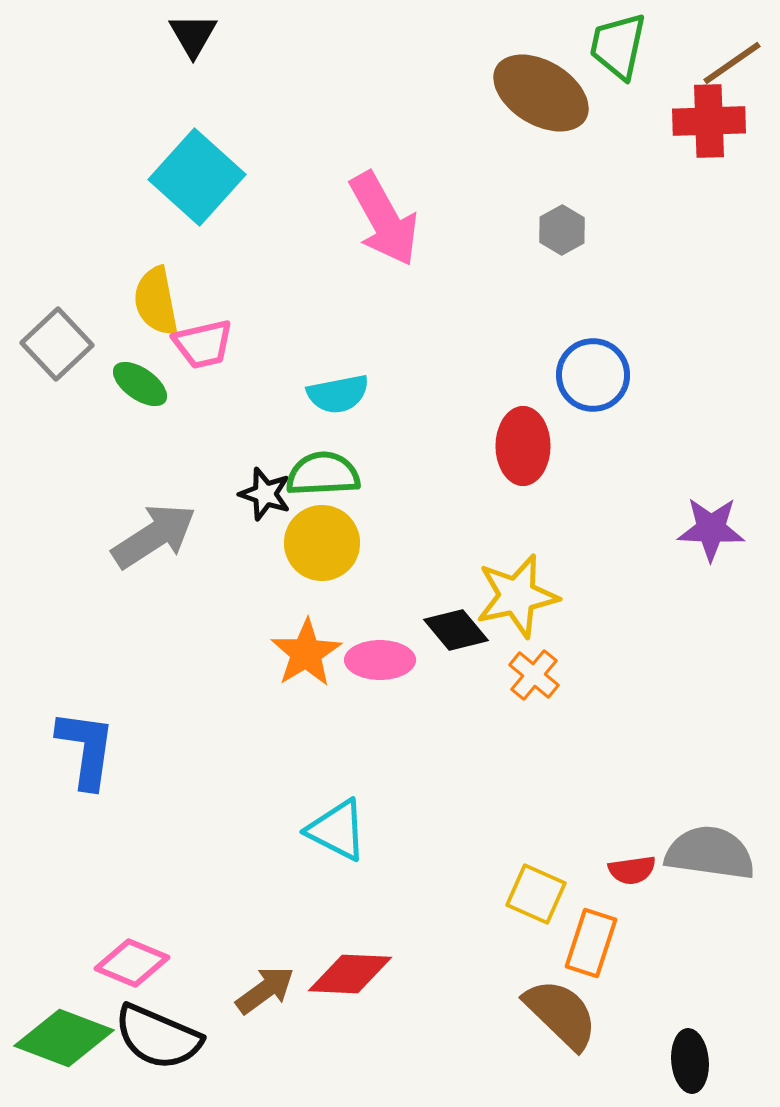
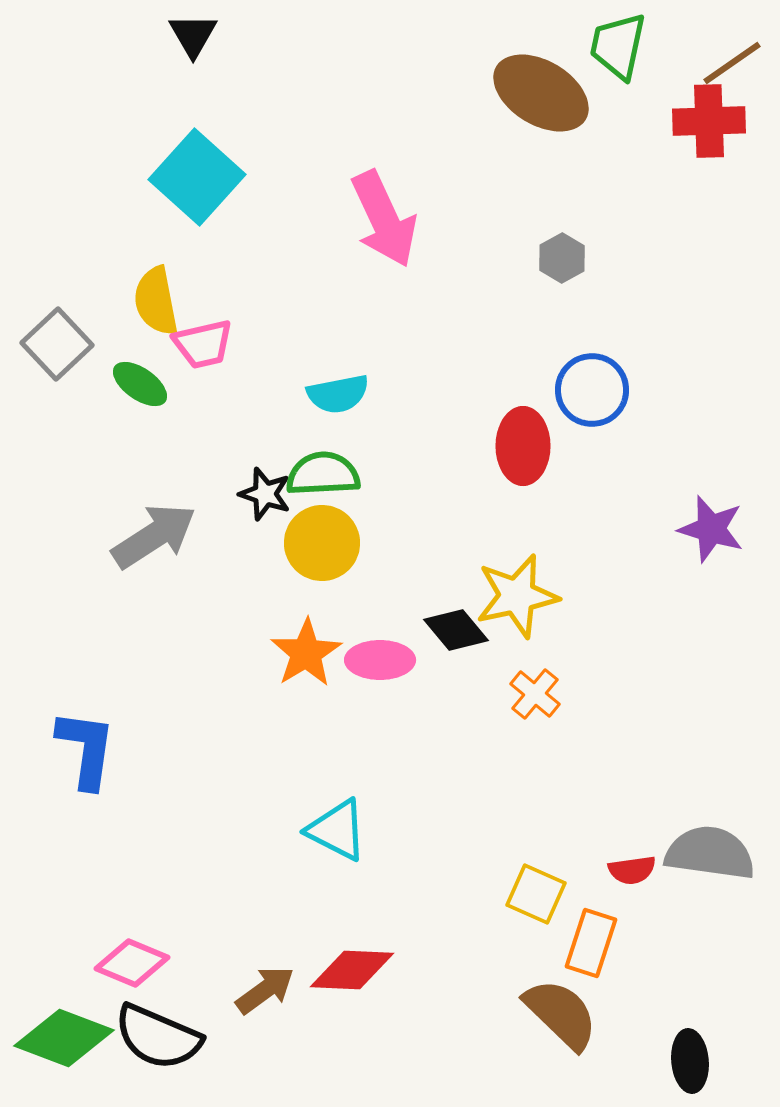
pink arrow: rotated 4 degrees clockwise
gray hexagon: moved 28 px down
blue circle: moved 1 px left, 15 px down
purple star: rotated 14 degrees clockwise
orange cross: moved 1 px right, 19 px down
red diamond: moved 2 px right, 4 px up
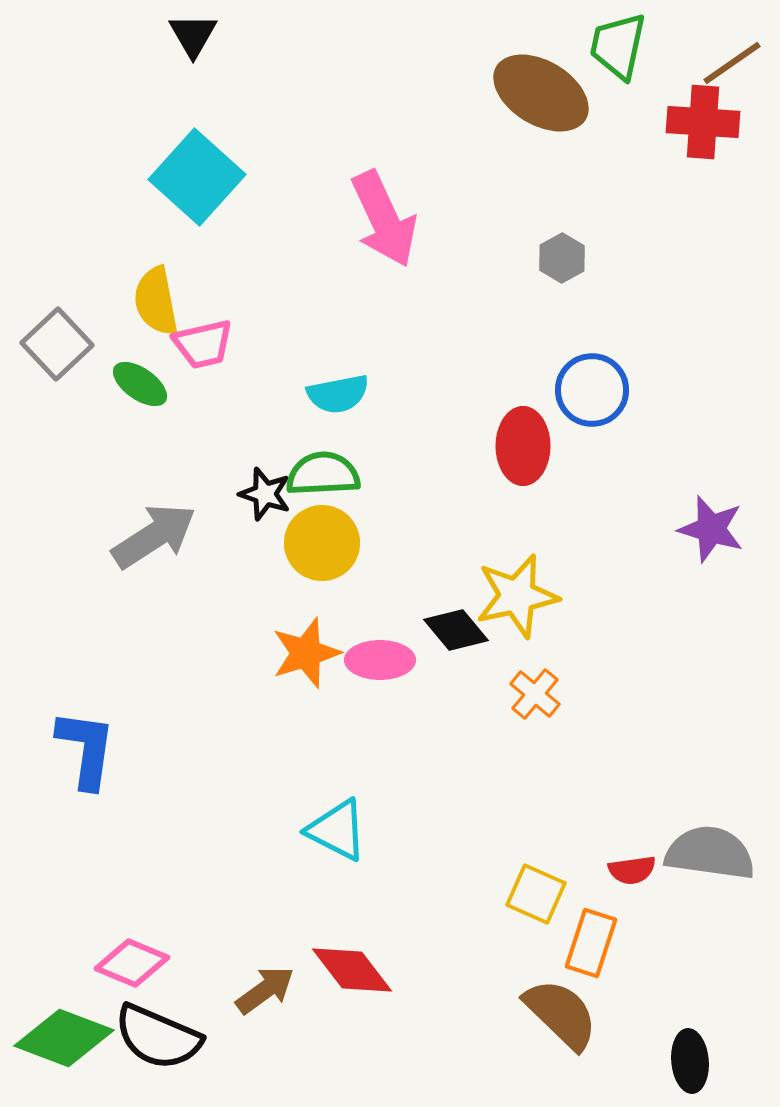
red cross: moved 6 px left, 1 px down; rotated 6 degrees clockwise
orange star: rotated 14 degrees clockwise
red diamond: rotated 50 degrees clockwise
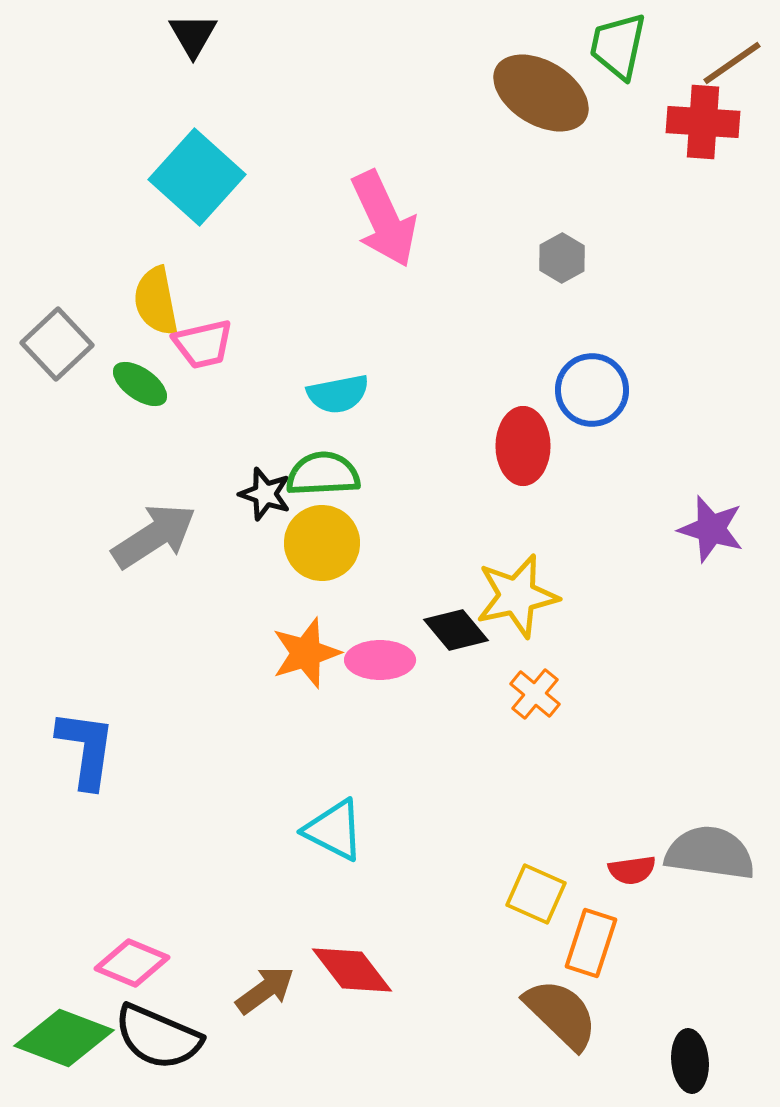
cyan triangle: moved 3 px left
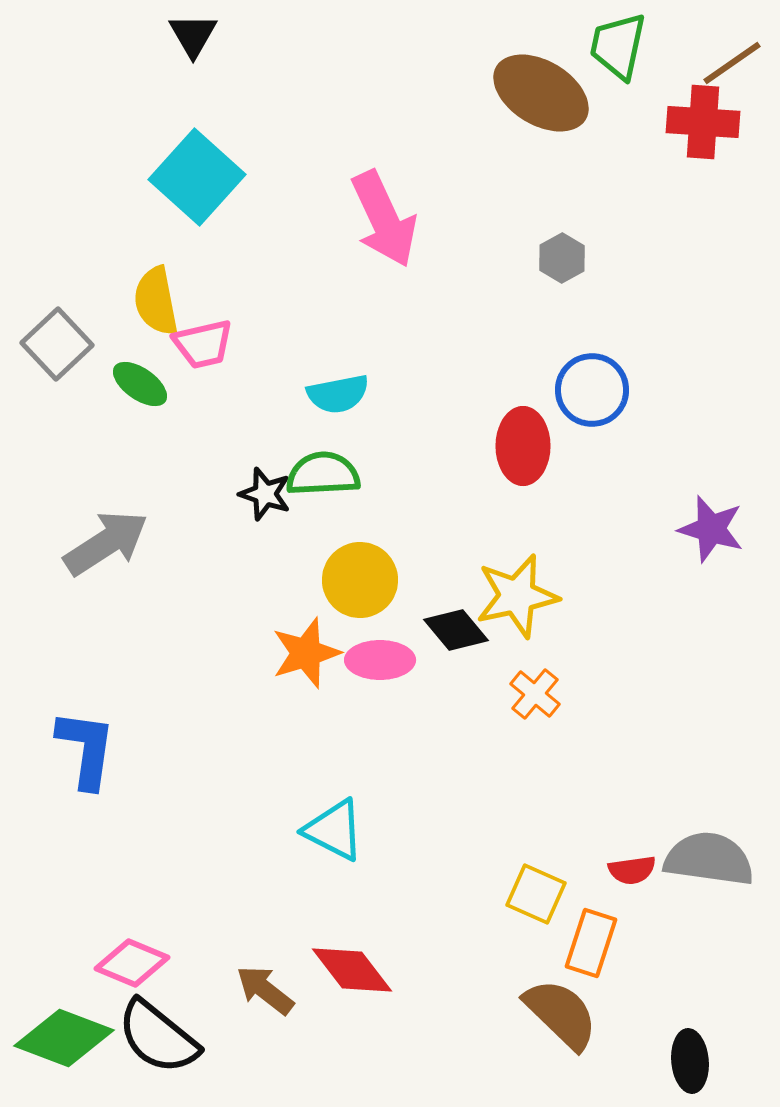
gray arrow: moved 48 px left, 7 px down
yellow circle: moved 38 px right, 37 px down
gray semicircle: moved 1 px left, 6 px down
brown arrow: rotated 106 degrees counterclockwise
black semicircle: rotated 16 degrees clockwise
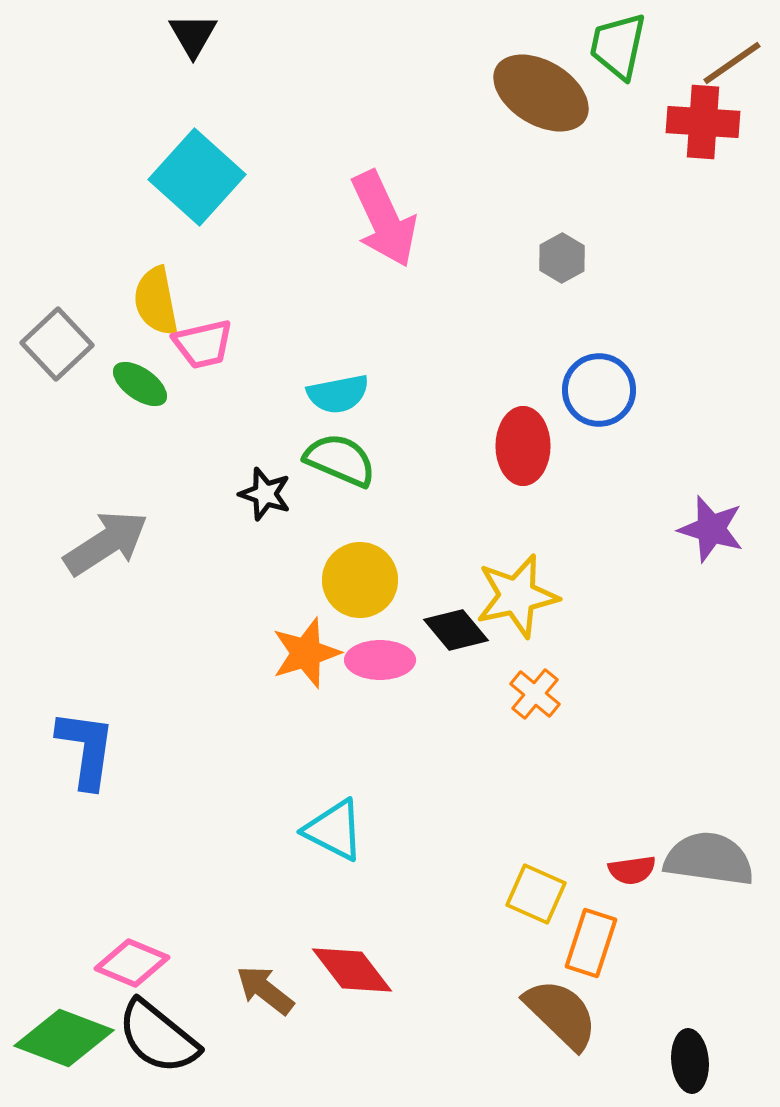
blue circle: moved 7 px right
green semicircle: moved 17 px right, 14 px up; rotated 26 degrees clockwise
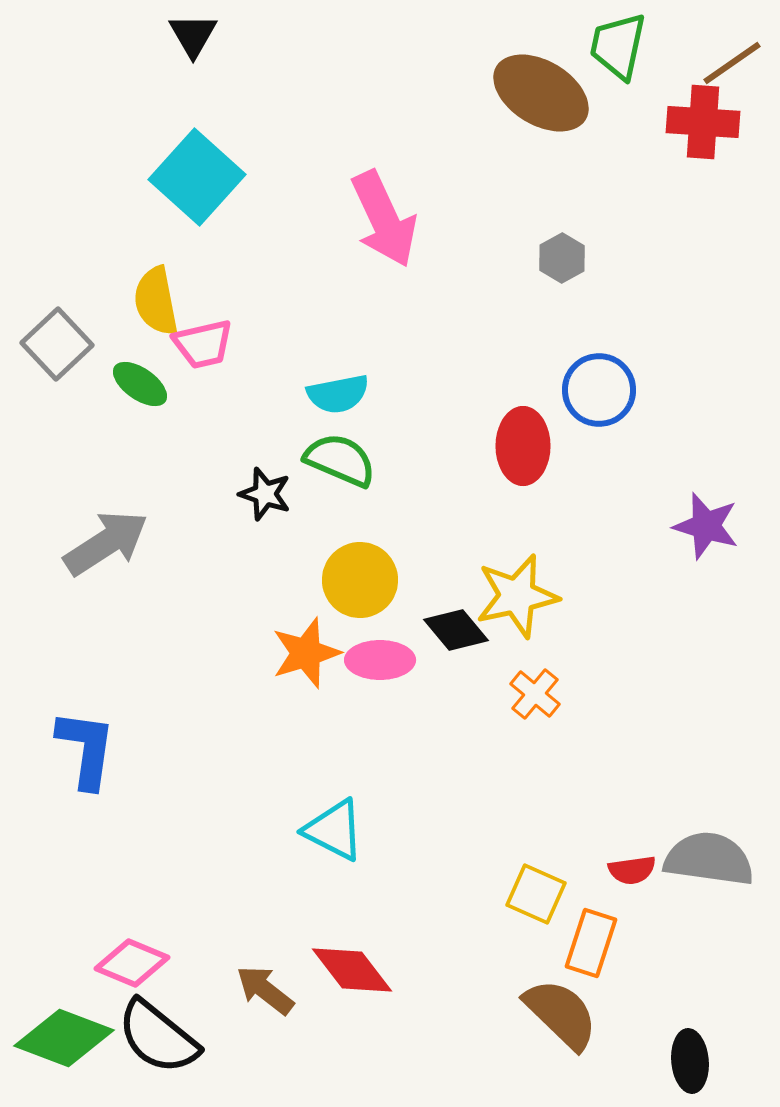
purple star: moved 5 px left, 3 px up
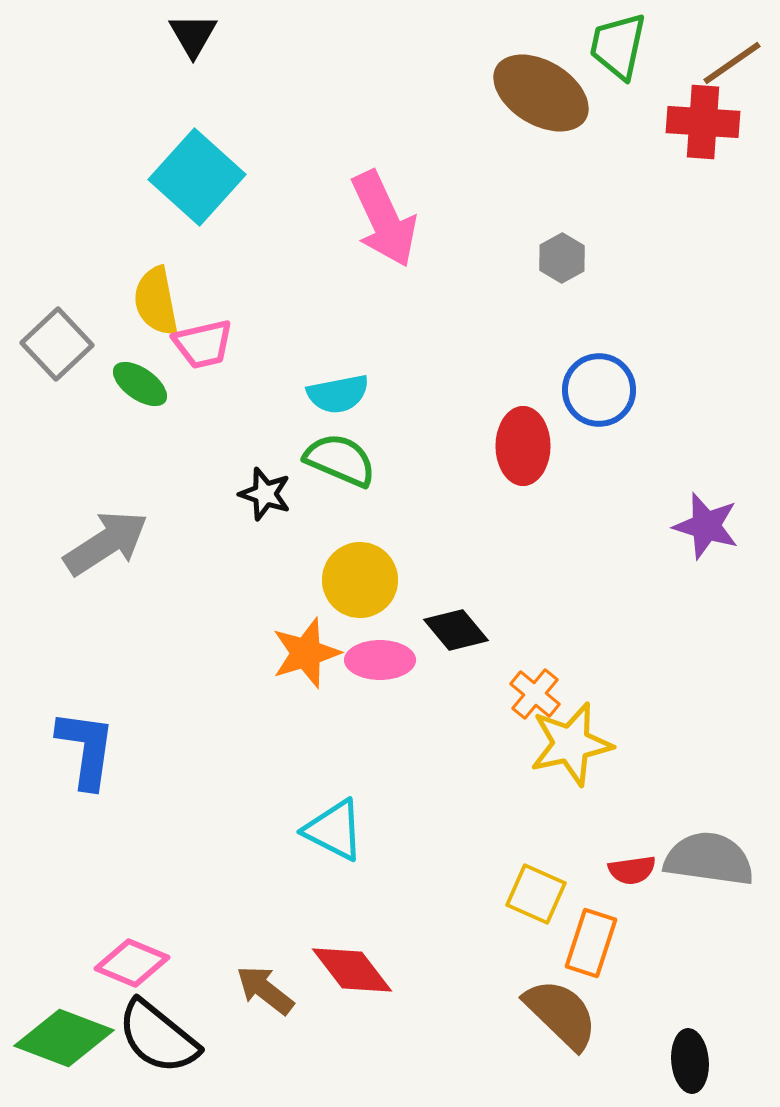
yellow star: moved 54 px right, 148 px down
